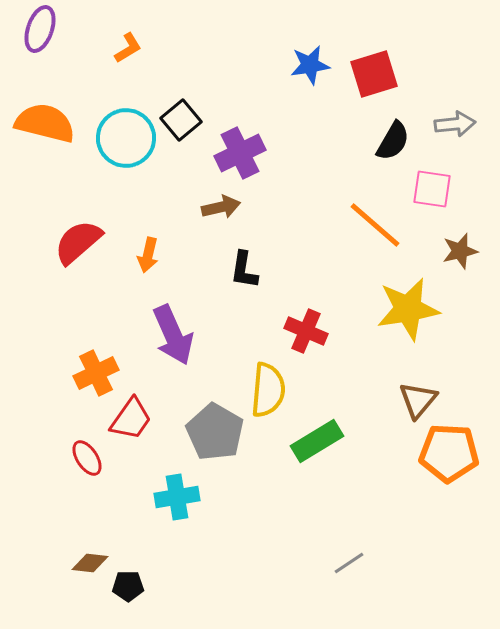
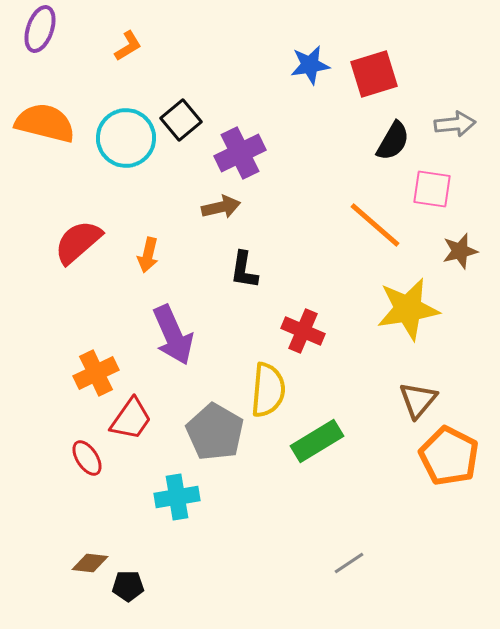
orange L-shape: moved 2 px up
red cross: moved 3 px left
orange pentagon: moved 3 px down; rotated 24 degrees clockwise
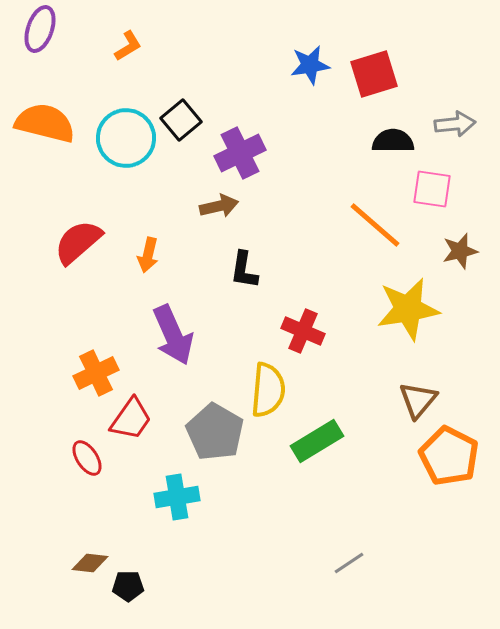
black semicircle: rotated 120 degrees counterclockwise
brown arrow: moved 2 px left, 1 px up
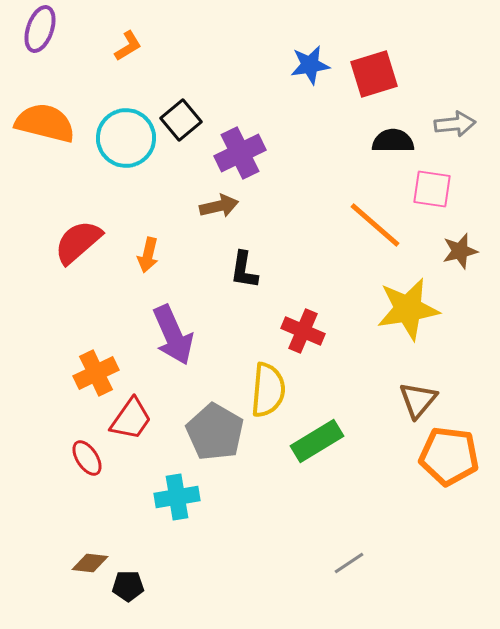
orange pentagon: rotated 20 degrees counterclockwise
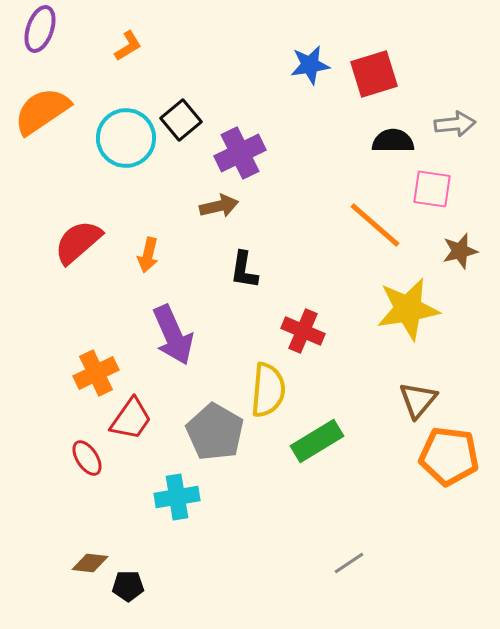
orange semicircle: moved 3 px left, 12 px up; rotated 48 degrees counterclockwise
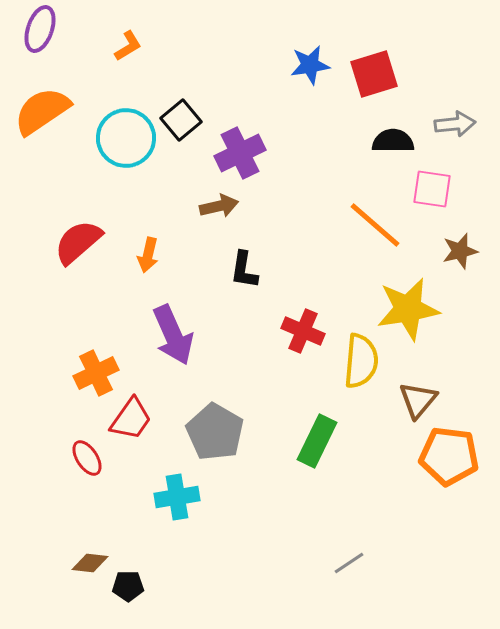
yellow semicircle: moved 93 px right, 29 px up
green rectangle: rotated 33 degrees counterclockwise
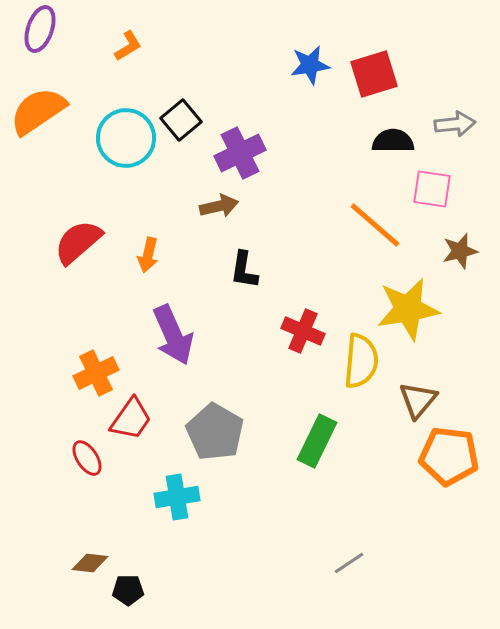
orange semicircle: moved 4 px left
black pentagon: moved 4 px down
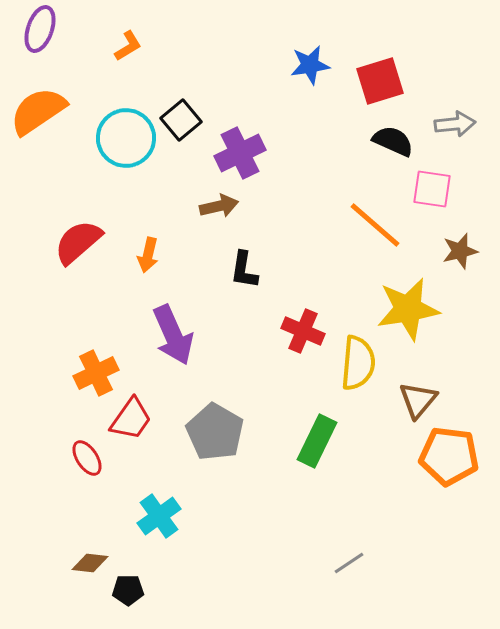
red square: moved 6 px right, 7 px down
black semicircle: rotated 24 degrees clockwise
yellow semicircle: moved 3 px left, 2 px down
cyan cross: moved 18 px left, 19 px down; rotated 27 degrees counterclockwise
